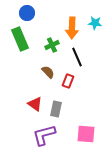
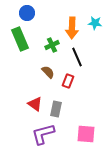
purple L-shape: moved 1 px left, 1 px up
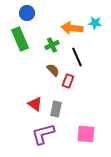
orange arrow: rotated 95 degrees clockwise
brown semicircle: moved 5 px right, 2 px up
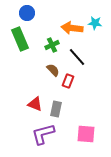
black line: rotated 18 degrees counterclockwise
red triangle: rotated 14 degrees counterclockwise
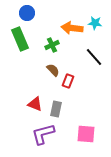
black line: moved 17 px right
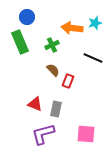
blue circle: moved 4 px down
cyan star: rotated 24 degrees counterclockwise
green rectangle: moved 3 px down
black line: moved 1 px left, 1 px down; rotated 24 degrees counterclockwise
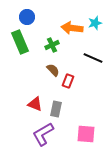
purple L-shape: rotated 15 degrees counterclockwise
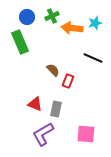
green cross: moved 29 px up
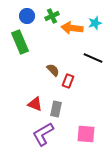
blue circle: moved 1 px up
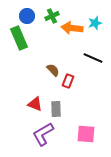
green rectangle: moved 1 px left, 4 px up
gray rectangle: rotated 14 degrees counterclockwise
